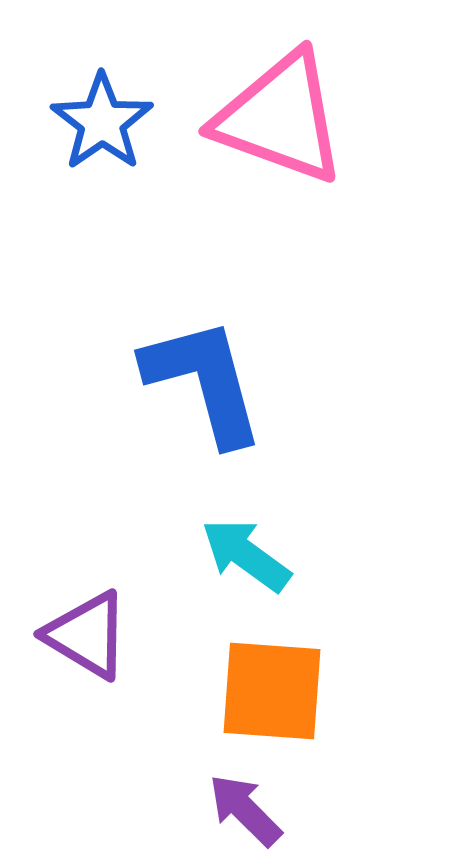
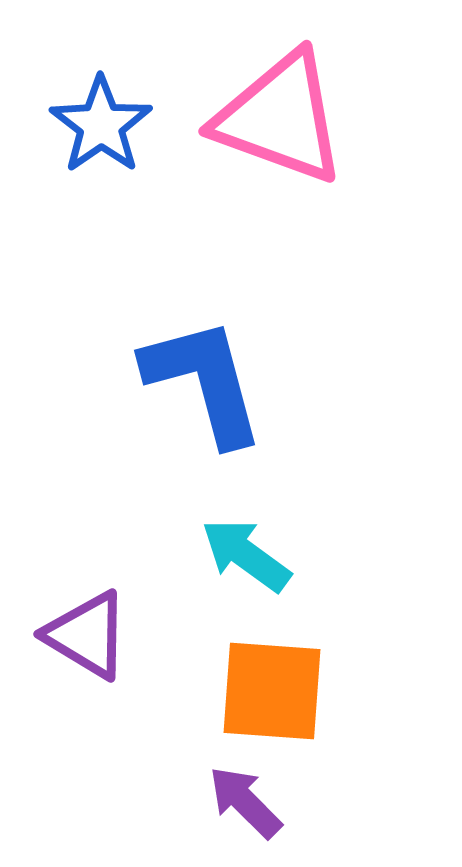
blue star: moved 1 px left, 3 px down
purple arrow: moved 8 px up
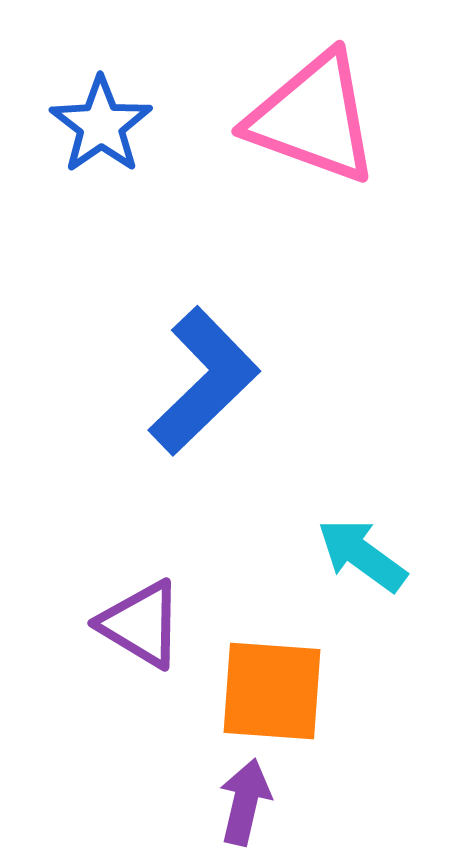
pink triangle: moved 33 px right
blue L-shape: rotated 61 degrees clockwise
cyan arrow: moved 116 px right
purple triangle: moved 54 px right, 11 px up
purple arrow: rotated 58 degrees clockwise
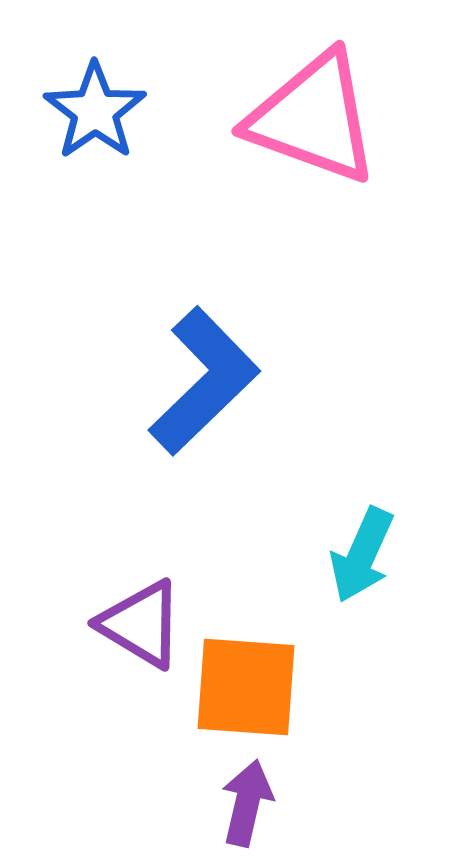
blue star: moved 6 px left, 14 px up
cyan arrow: rotated 102 degrees counterclockwise
orange square: moved 26 px left, 4 px up
purple arrow: moved 2 px right, 1 px down
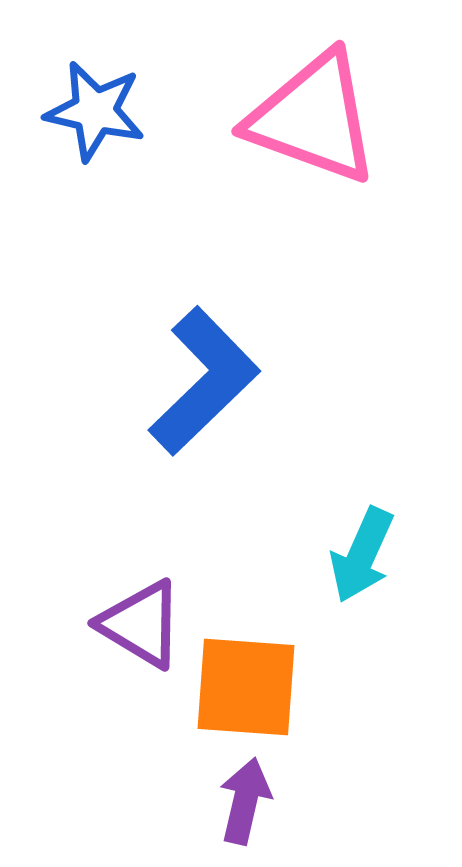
blue star: rotated 24 degrees counterclockwise
purple arrow: moved 2 px left, 2 px up
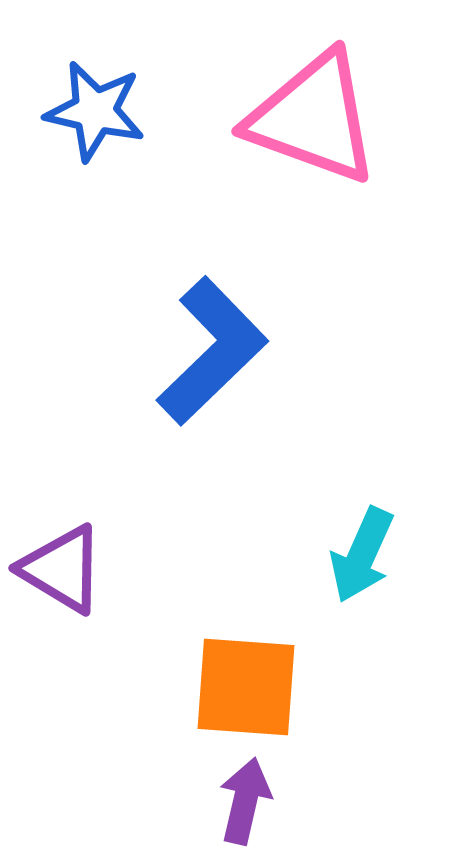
blue L-shape: moved 8 px right, 30 px up
purple triangle: moved 79 px left, 55 px up
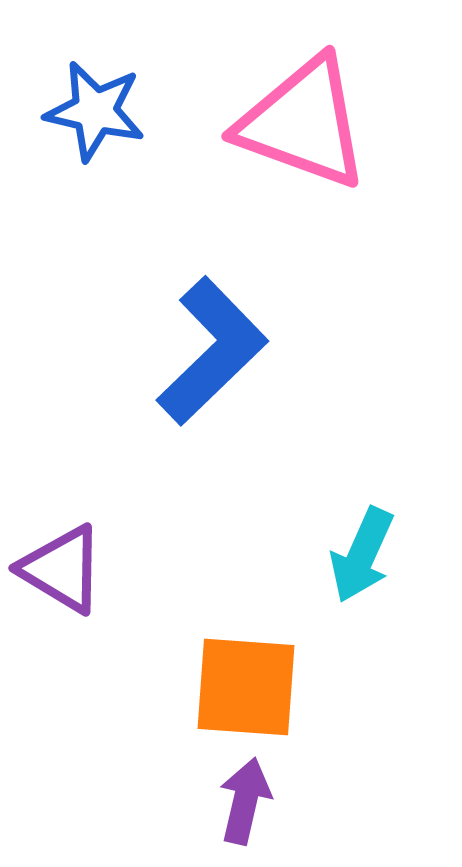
pink triangle: moved 10 px left, 5 px down
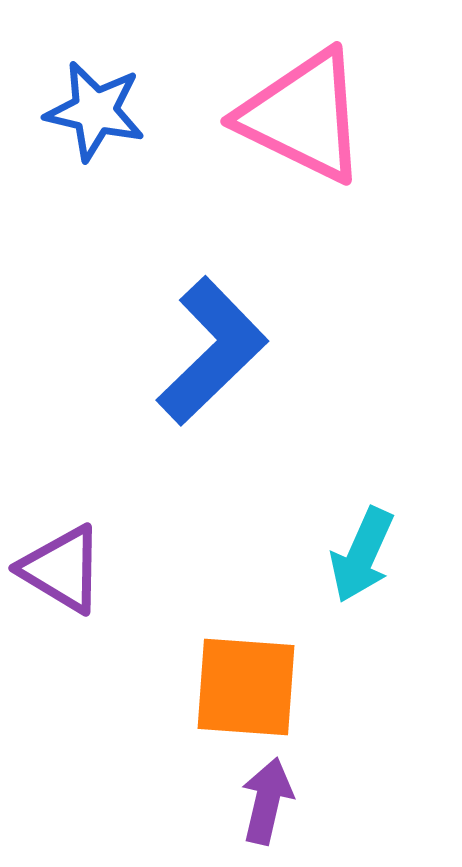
pink triangle: moved 7 px up; rotated 6 degrees clockwise
purple arrow: moved 22 px right
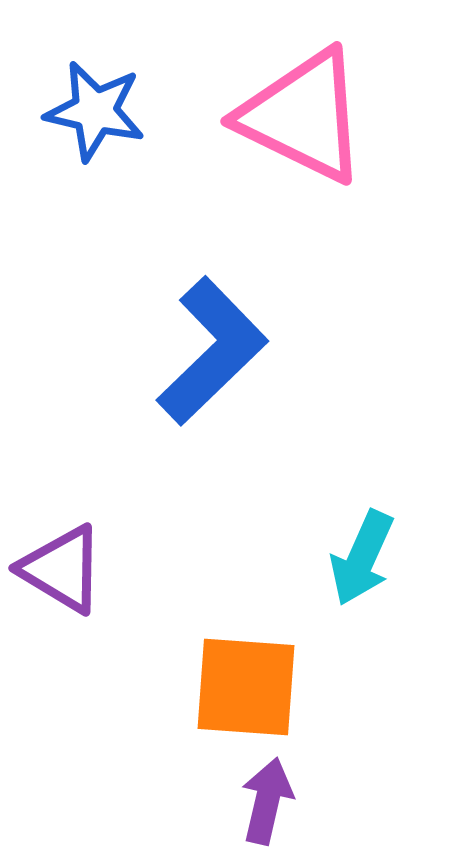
cyan arrow: moved 3 px down
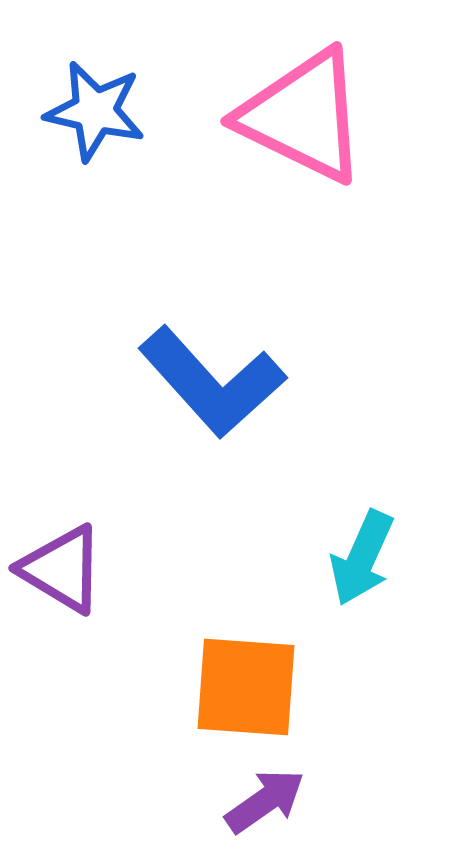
blue L-shape: moved 31 px down; rotated 92 degrees clockwise
purple arrow: moved 2 px left; rotated 42 degrees clockwise
